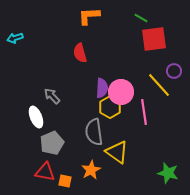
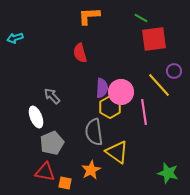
orange square: moved 2 px down
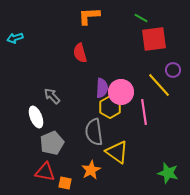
purple circle: moved 1 px left, 1 px up
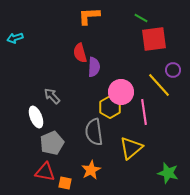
purple semicircle: moved 8 px left, 21 px up
yellow triangle: moved 14 px right, 4 px up; rotated 45 degrees clockwise
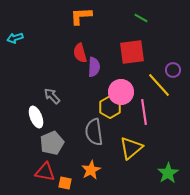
orange L-shape: moved 8 px left
red square: moved 22 px left, 13 px down
green star: rotated 25 degrees clockwise
